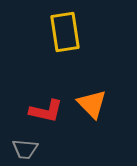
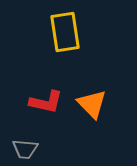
red L-shape: moved 9 px up
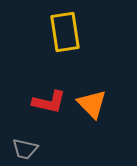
red L-shape: moved 3 px right
gray trapezoid: rotated 8 degrees clockwise
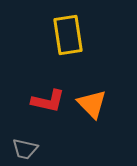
yellow rectangle: moved 3 px right, 3 px down
red L-shape: moved 1 px left, 1 px up
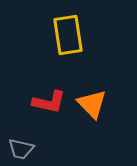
red L-shape: moved 1 px right, 1 px down
gray trapezoid: moved 4 px left
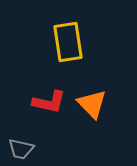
yellow rectangle: moved 7 px down
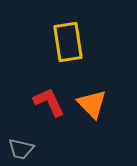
red L-shape: rotated 128 degrees counterclockwise
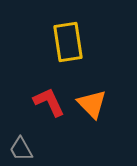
gray trapezoid: rotated 48 degrees clockwise
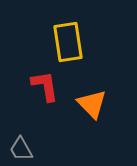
red L-shape: moved 4 px left, 16 px up; rotated 16 degrees clockwise
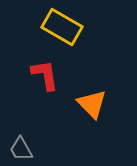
yellow rectangle: moved 6 px left, 15 px up; rotated 51 degrees counterclockwise
red L-shape: moved 11 px up
